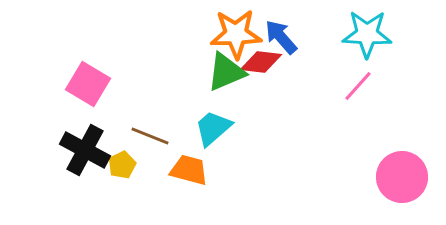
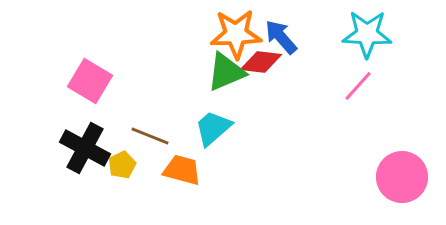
pink square: moved 2 px right, 3 px up
black cross: moved 2 px up
orange trapezoid: moved 7 px left
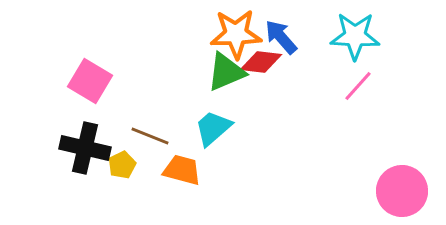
cyan star: moved 12 px left, 2 px down
black cross: rotated 15 degrees counterclockwise
pink circle: moved 14 px down
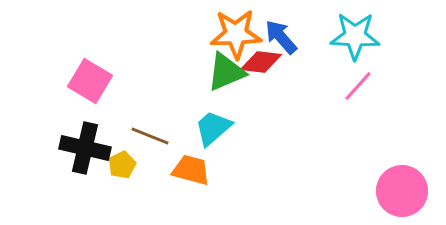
orange trapezoid: moved 9 px right
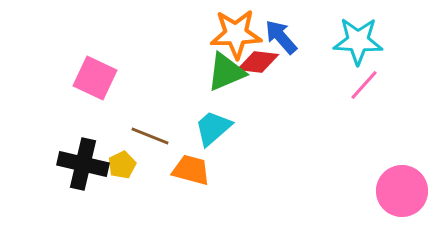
cyan star: moved 3 px right, 5 px down
red diamond: moved 3 px left
pink square: moved 5 px right, 3 px up; rotated 6 degrees counterclockwise
pink line: moved 6 px right, 1 px up
black cross: moved 2 px left, 16 px down
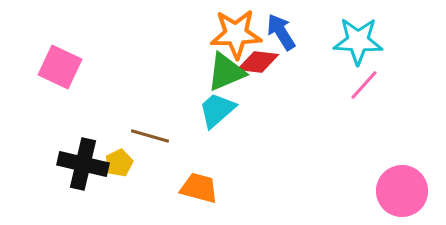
blue arrow: moved 5 px up; rotated 9 degrees clockwise
pink square: moved 35 px left, 11 px up
cyan trapezoid: moved 4 px right, 18 px up
brown line: rotated 6 degrees counterclockwise
yellow pentagon: moved 3 px left, 2 px up
orange trapezoid: moved 8 px right, 18 px down
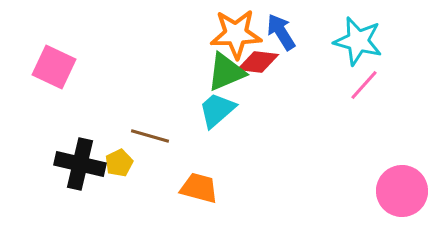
cyan star: rotated 12 degrees clockwise
pink square: moved 6 px left
black cross: moved 3 px left
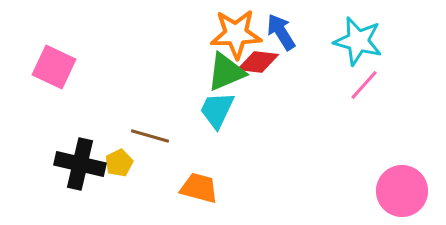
cyan trapezoid: rotated 24 degrees counterclockwise
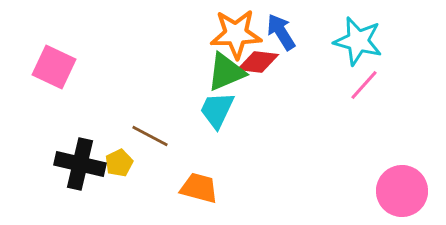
brown line: rotated 12 degrees clockwise
